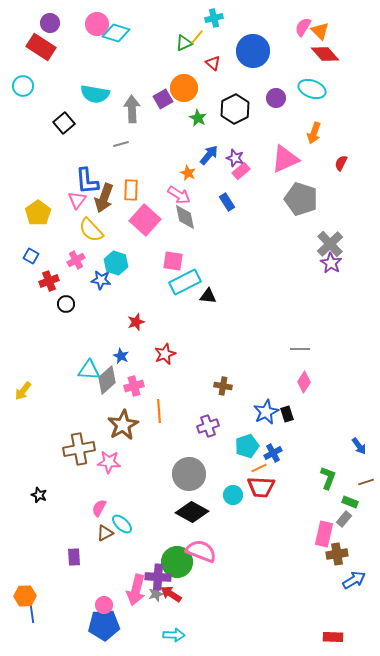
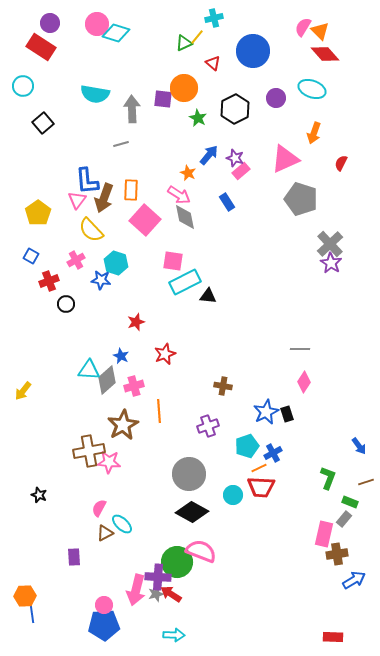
purple square at (163, 99): rotated 36 degrees clockwise
black square at (64, 123): moved 21 px left
brown cross at (79, 449): moved 10 px right, 2 px down
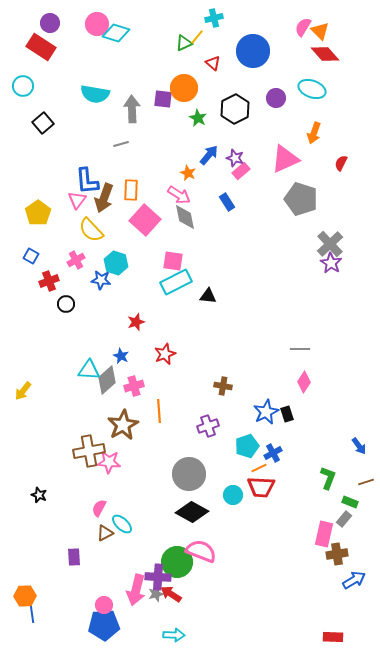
cyan rectangle at (185, 282): moved 9 px left
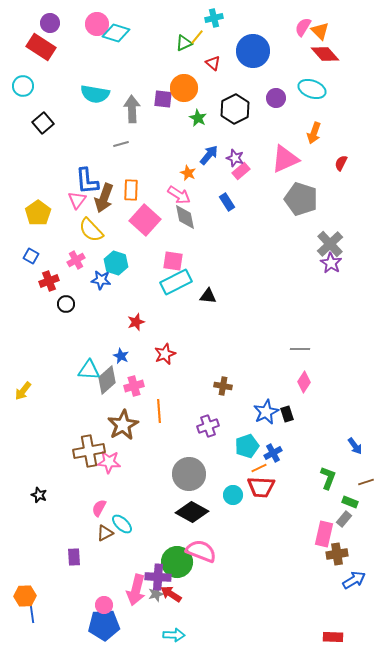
blue arrow at (359, 446): moved 4 px left
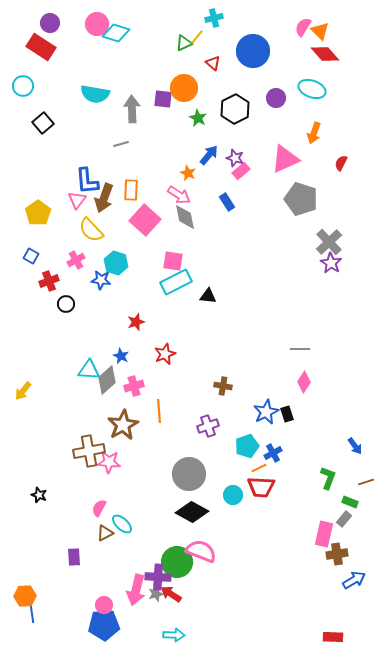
gray cross at (330, 244): moved 1 px left, 2 px up
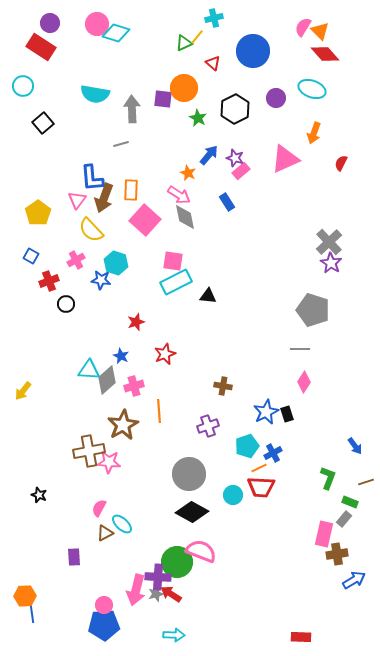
blue L-shape at (87, 181): moved 5 px right, 3 px up
gray pentagon at (301, 199): moved 12 px right, 111 px down
red rectangle at (333, 637): moved 32 px left
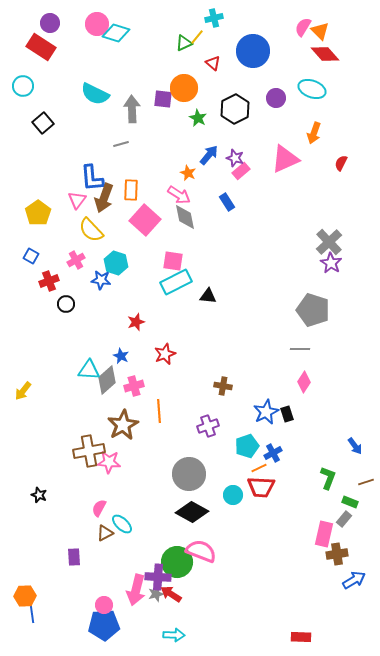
cyan semicircle at (95, 94): rotated 16 degrees clockwise
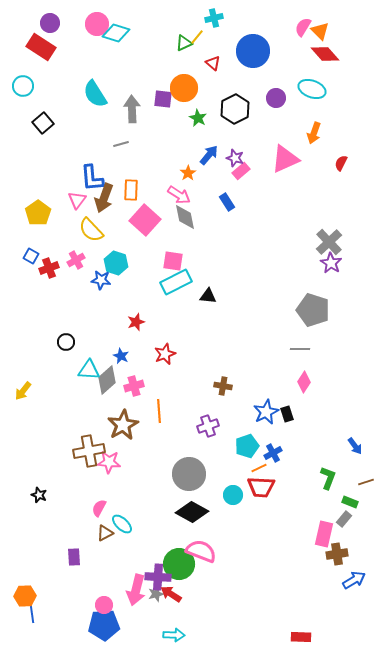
cyan semicircle at (95, 94): rotated 32 degrees clockwise
orange star at (188, 173): rotated 14 degrees clockwise
red cross at (49, 281): moved 13 px up
black circle at (66, 304): moved 38 px down
green circle at (177, 562): moved 2 px right, 2 px down
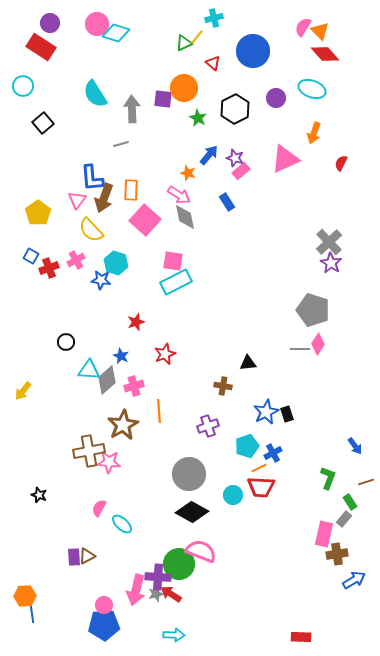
orange star at (188, 173): rotated 21 degrees counterclockwise
black triangle at (208, 296): moved 40 px right, 67 px down; rotated 12 degrees counterclockwise
pink diamond at (304, 382): moved 14 px right, 38 px up
green rectangle at (350, 502): rotated 35 degrees clockwise
brown triangle at (105, 533): moved 18 px left, 23 px down
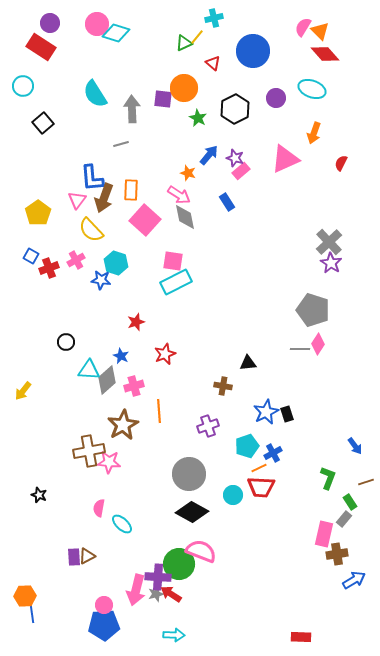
pink semicircle at (99, 508): rotated 18 degrees counterclockwise
